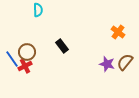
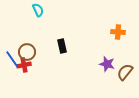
cyan semicircle: rotated 24 degrees counterclockwise
orange cross: rotated 32 degrees counterclockwise
black rectangle: rotated 24 degrees clockwise
brown semicircle: moved 10 px down
red cross: moved 1 px left, 1 px up; rotated 16 degrees clockwise
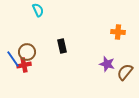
blue line: moved 1 px right
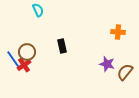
red cross: rotated 24 degrees counterclockwise
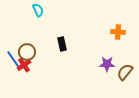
black rectangle: moved 2 px up
purple star: rotated 14 degrees counterclockwise
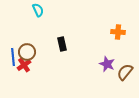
blue line: moved 2 px up; rotated 30 degrees clockwise
purple star: rotated 21 degrees clockwise
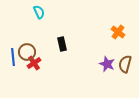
cyan semicircle: moved 1 px right, 2 px down
orange cross: rotated 32 degrees clockwise
red cross: moved 10 px right, 2 px up
brown semicircle: moved 8 px up; rotated 24 degrees counterclockwise
